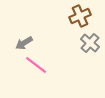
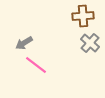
brown cross: moved 3 px right; rotated 20 degrees clockwise
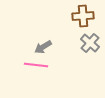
gray arrow: moved 19 px right, 4 px down
pink line: rotated 30 degrees counterclockwise
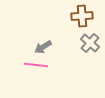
brown cross: moved 1 px left
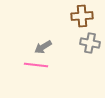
gray cross: rotated 30 degrees counterclockwise
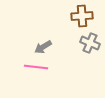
gray cross: rotated 12 degrees clockwise
pink line: moved 2 px down
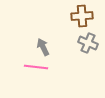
gray cross: moved 2 px left
gray arrow: rotated 96 degrees clockwise
